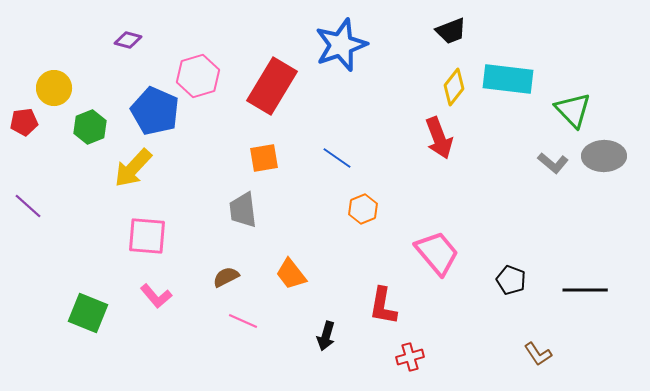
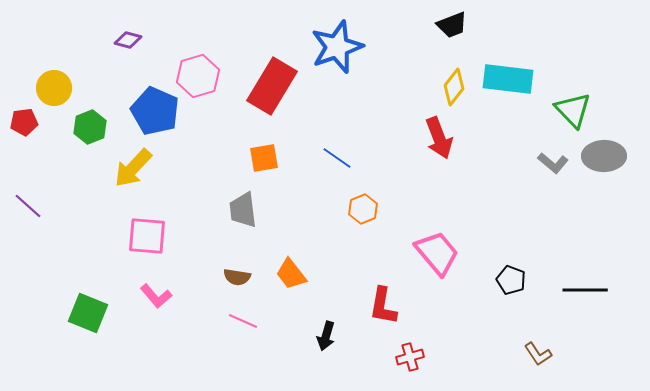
black trapezoid: moved 1 px right, 6 px up
blue star: moved 4 px left, 2 px down
brown semicircle: moved 11 px right; rotated 144 degrees counterclockwise
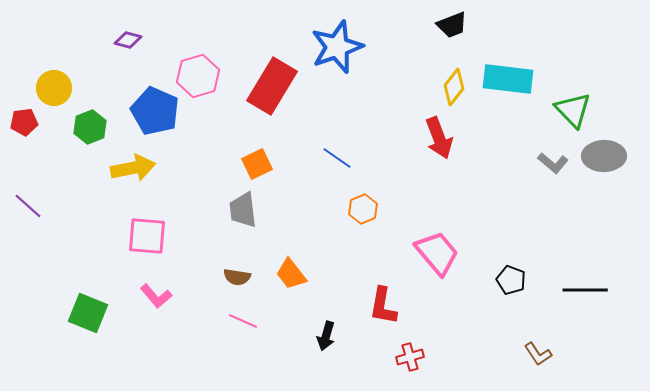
orange square: moved 7 px left, 6 px down; rotated 16 degrees counterclockwise
yellow arrow: rotated 144 degrees counterclockwise
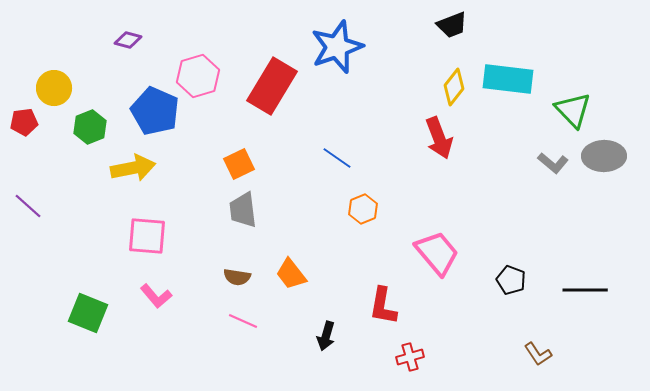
orange square: moved 18 px left
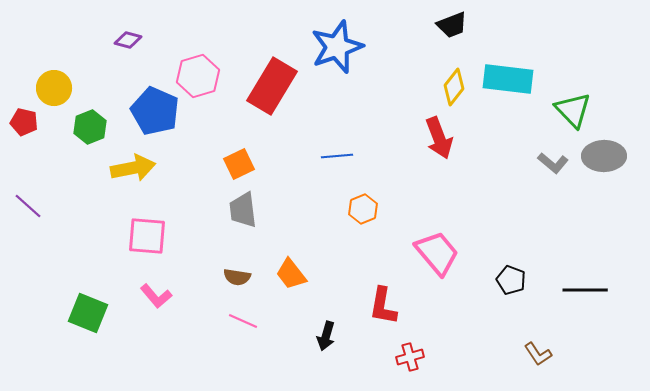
red pentagon: rotated 20 degrees clockwise
blue line: moved 2 px up; rotated 40 degrees counterclockwise
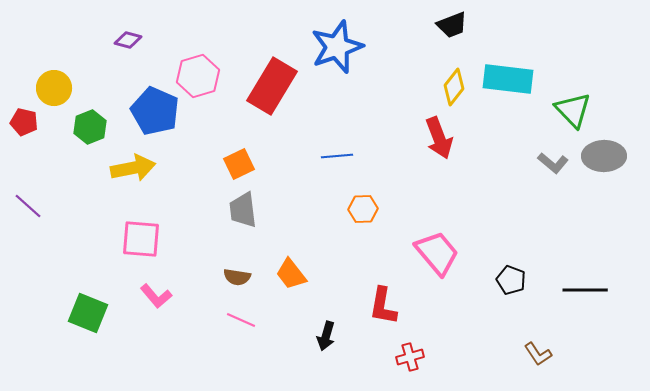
orange hexagon: rotated 20 degrees clockwise
pink square: moved 6 px left, 3 px down
pink line: moved 2 px left, 1 px up
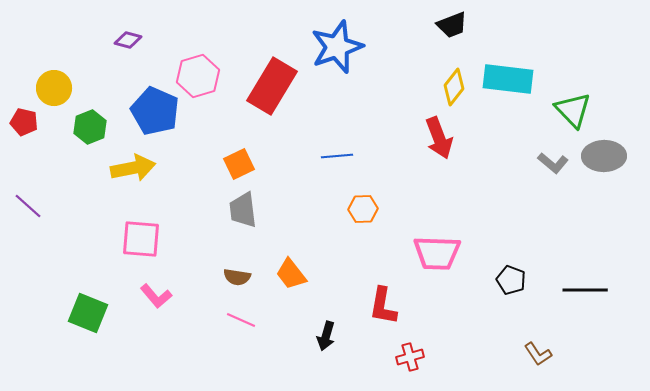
pink trapezoid: rotated 132 degrees clockwise
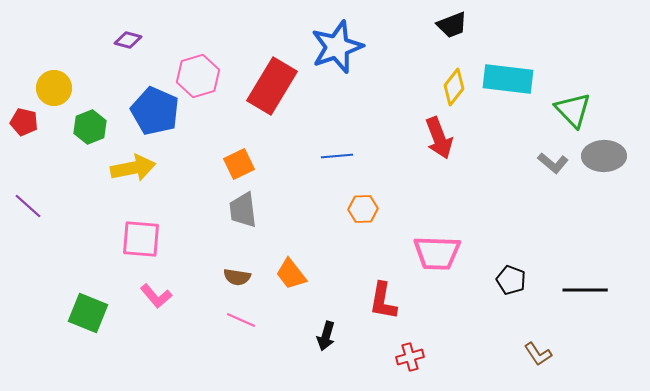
red L-shape: moved 5 px up
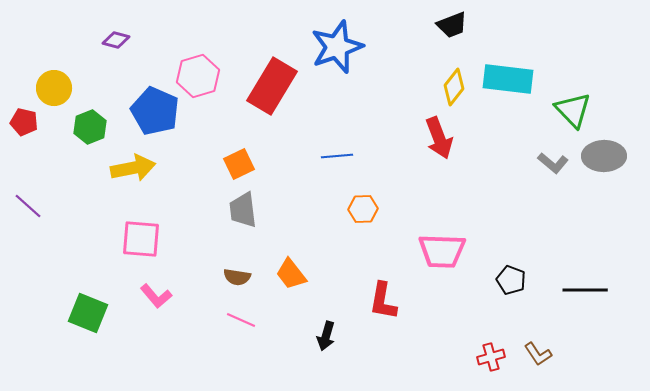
purple diamond: moved 12 px left
pink trapezoid: moved 5 px right, 2 px up
red cross: moved 81 px right
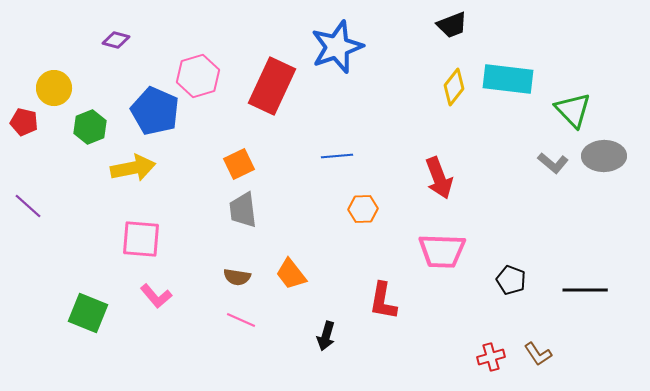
red rectangle: rotated 6 degrees counterclockwise
red arrow: moved 40 px down
